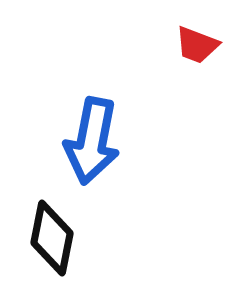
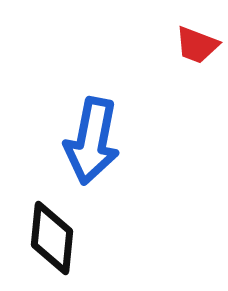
black diamond: rotated 6 degrees counterclockwise
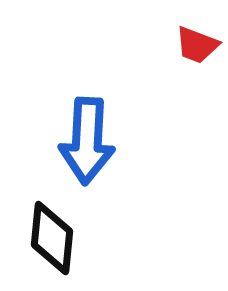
blue arrow: moved 5 px left; rotated 8 degrees counterclockwise
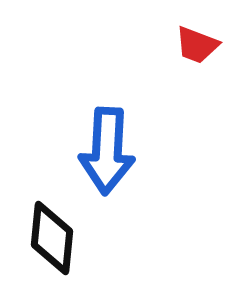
blue arrow: moved 20 px right, 10 px down
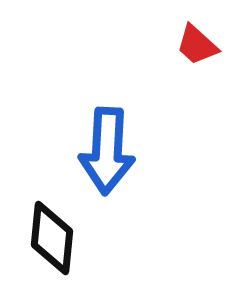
red trapezoid: rotated 21 degrees clockwise
